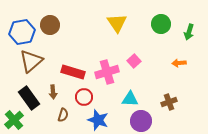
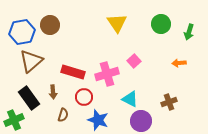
pink cross: moved 2 px down
cyan triangle: rotated 24 degrees clockwise
green cross: rotated 18 degrees clockwise
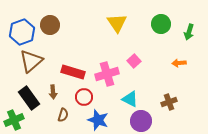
blue hexagon: rotated 10 degrees counterclockwise
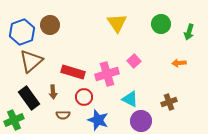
brown semicircle: rotated 72 degrees clockwise
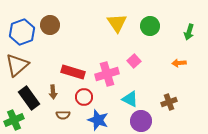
green circle: moved 11 px left, 2 px down
brown triangle: moved 14 px left, 4 px down
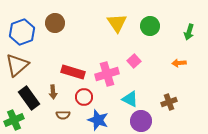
brown circle: moved 5 px right, 2 px up
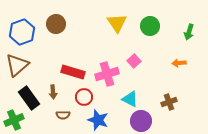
brown circle: moved 1 px right, 1 px down
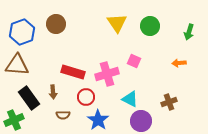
pink square: rotated 24 degrees counterclockwise
brown triangle: rotated 45 degrees clockwise
red circle: moved 2 px right
blue star: rotated 15 degrees clockwise
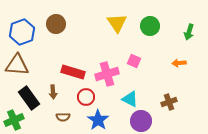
brown semicircle: moved 2 px down
